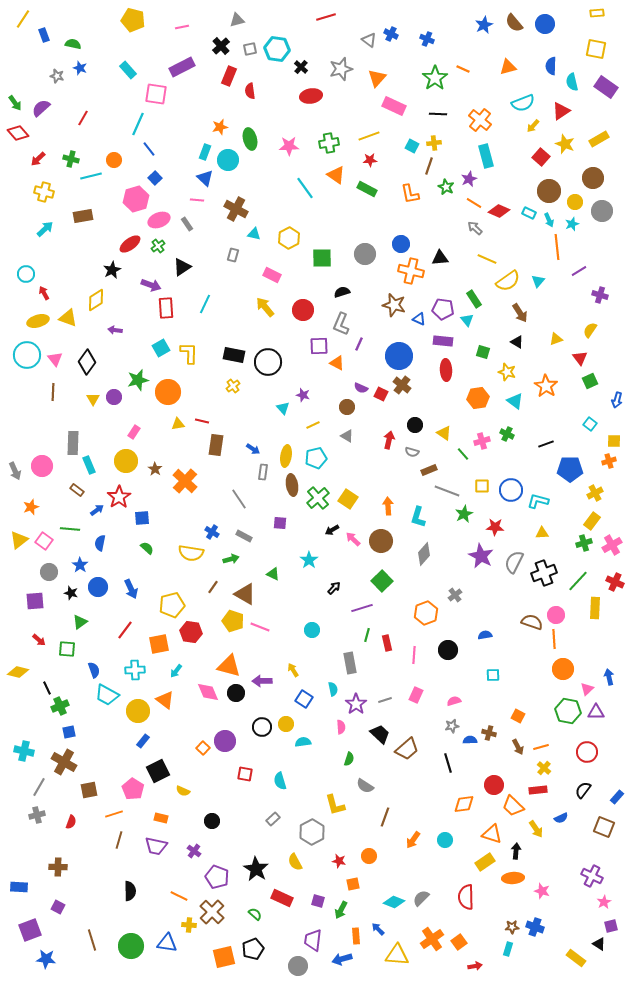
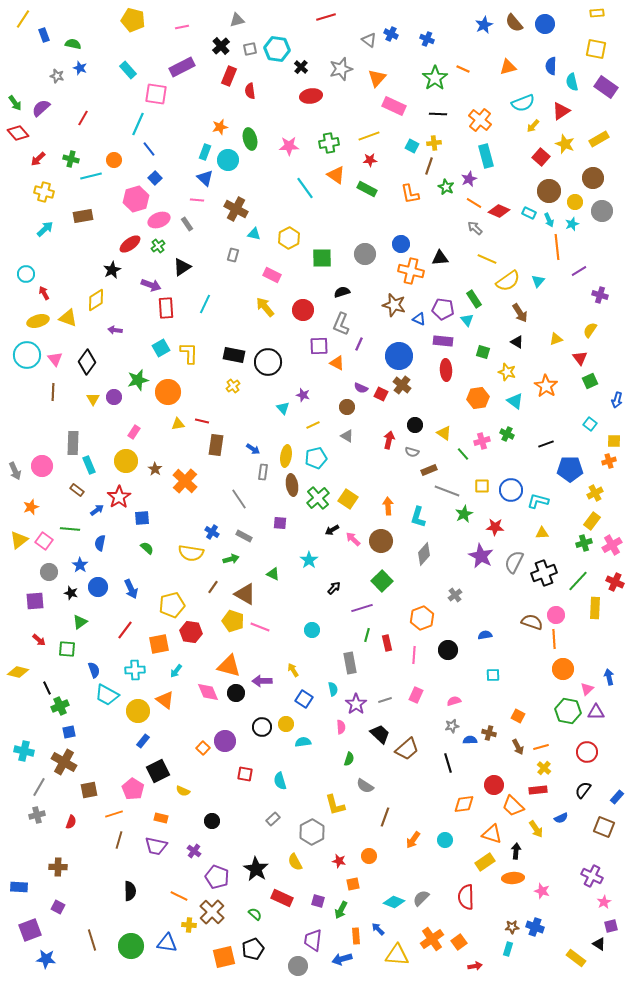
orange hexagon at (426, 613): moved 4 px left, 5 px down
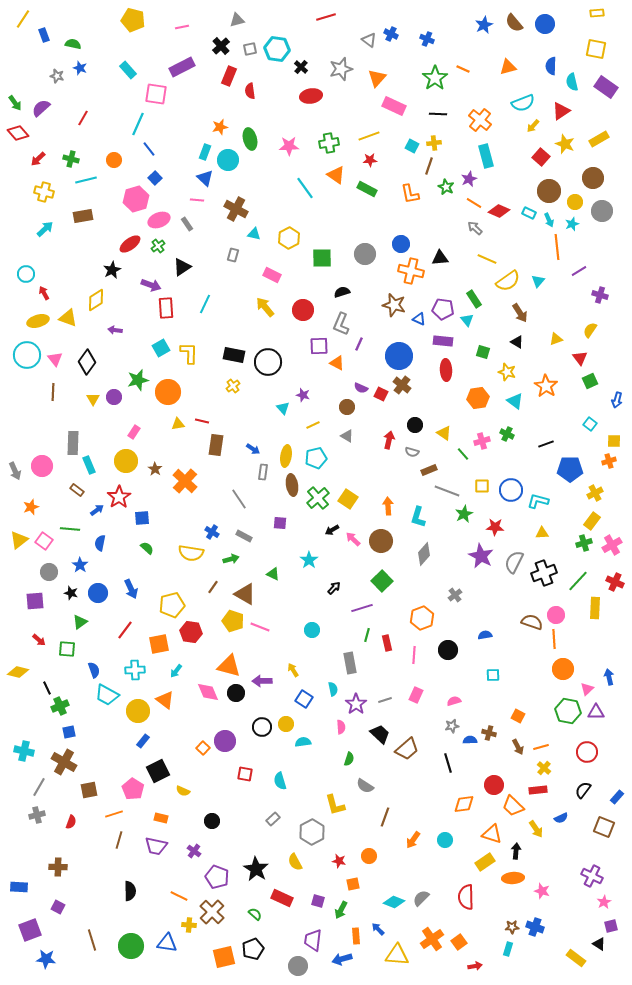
cyan line at (91, 176): moved 5 px left, 4 px down
blue circle at (98, 587): moved 6 px down
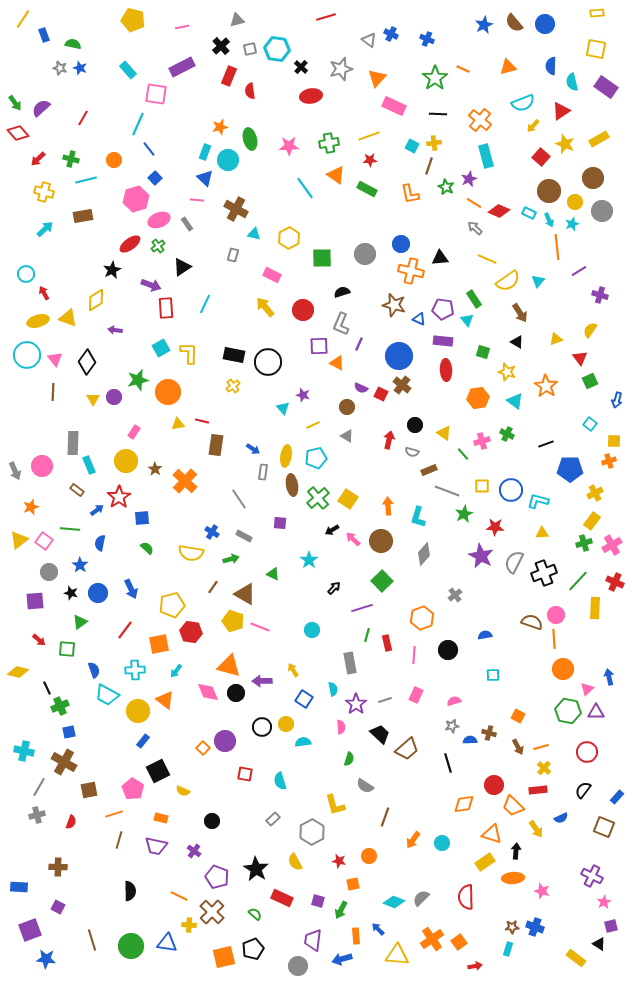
gray star at (57, 76): moved 3 px right, 8 px up
cyan circle at (445, 840): moved 3 px left, 3 px down
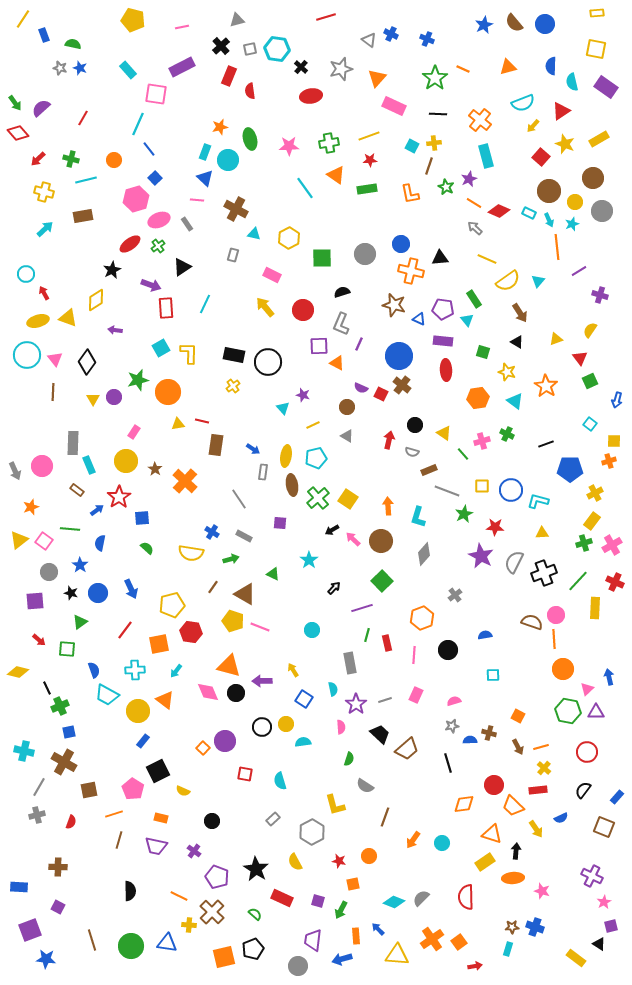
green rectangle at (367, 189): rotated 36 degrees counterclockwise
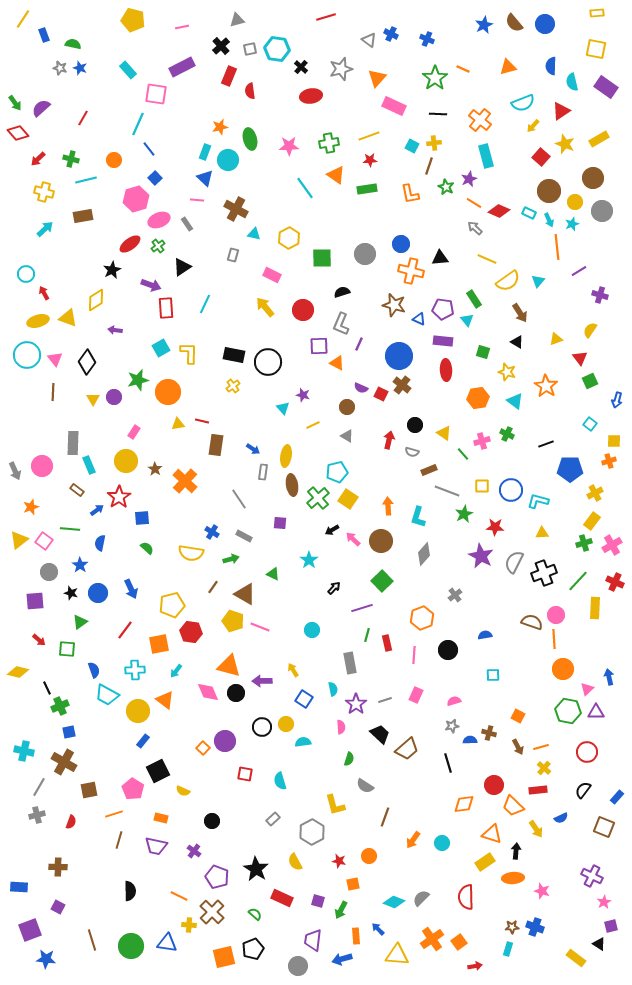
cyan pentagon at (316, 458): moved 21 px right, 14 px down
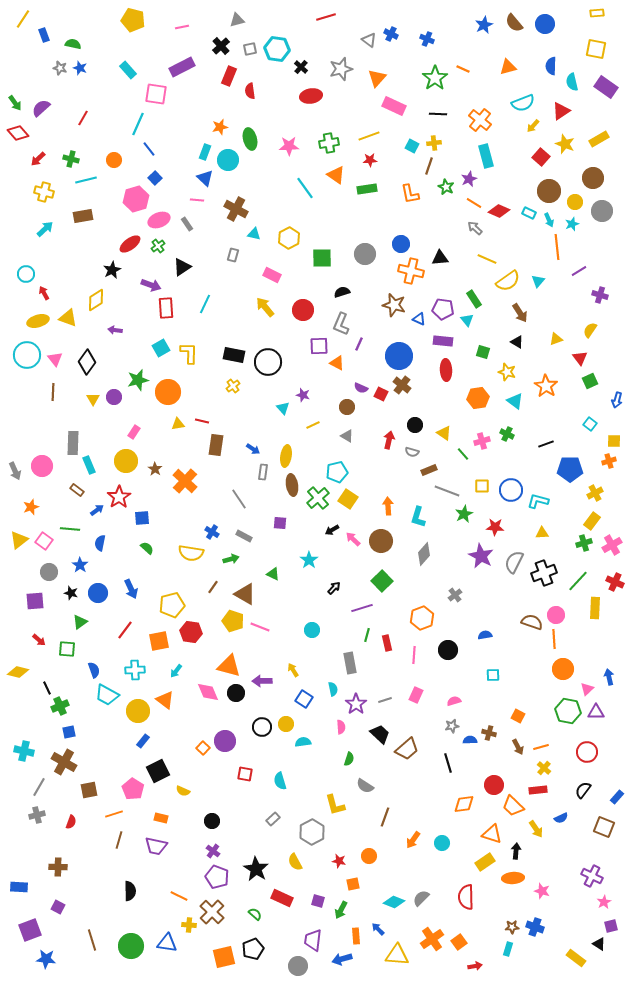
orange square at (159, 644): moved 3 px up
purple cross at (194, 851): moved 19 px right
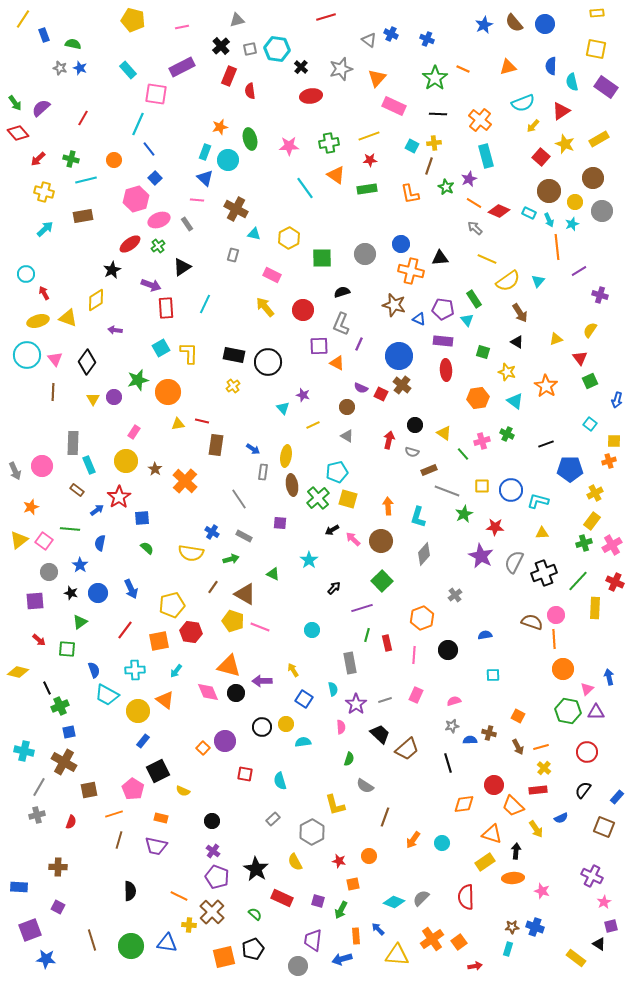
yellow square at (348, 499): rotated 18 degrees counterclockwise
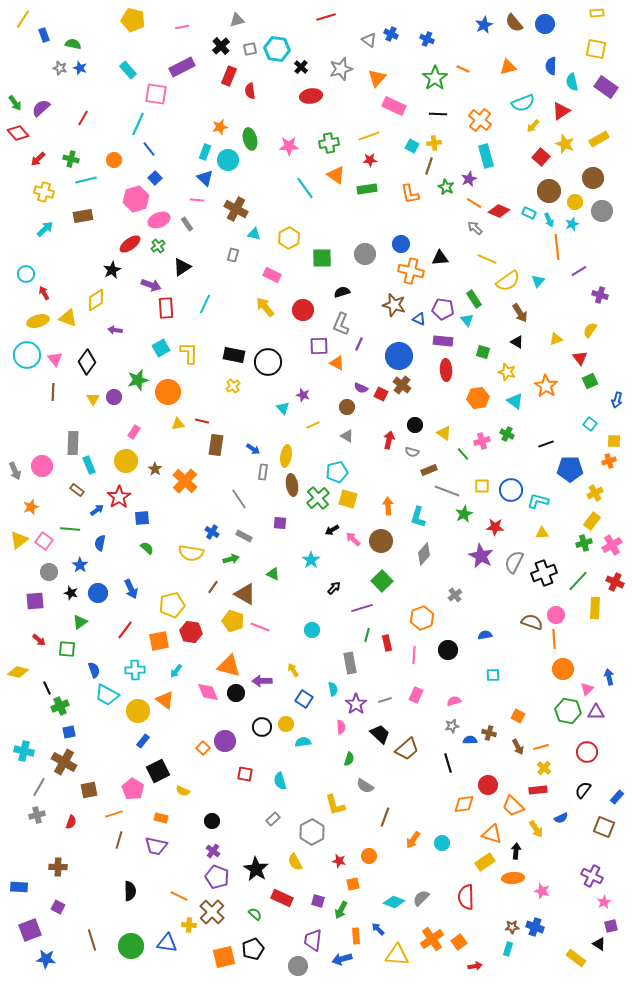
cyan star at (309, 560): moved 2 px right
red circle at (494, 785): moved 6 px left
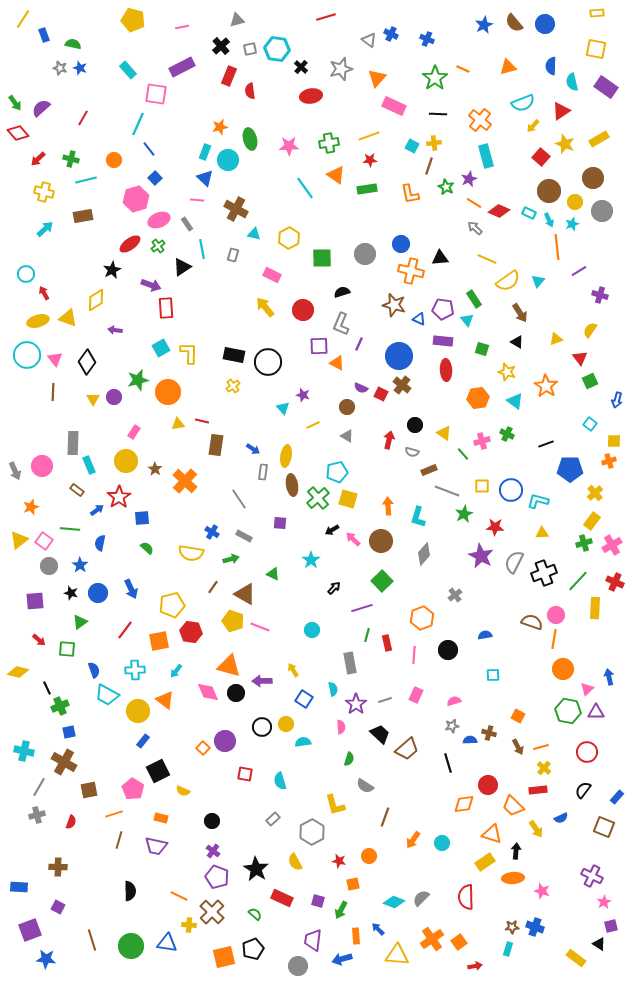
cyan line at (205, 304): moved 3 px left, 55 px up; rotated 36 degrees counterclockwise
green square at (483, 352): moved 1 px left, 3 px up
yellow cross at (595, 493): rotated 14 degrees counterclockwise
gray circle at (49, 572): moved 6 px up
orange line at (554, 639): rotated 12 degrees clockwise
